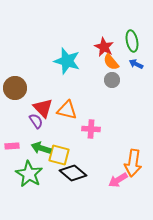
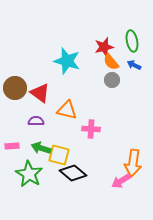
red star: rotated 30 degrees clockwise
blue arrow: moved 2 px left, 1 px down
red triangle: moved 3 px left, 15 px up; rotated 10 degrees counterclockwise
purple semicircle: rotated 56 degrees counterclockwise
pink arrow: moved 3 px right, 1 px down
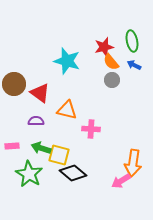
brown circle: moved 1 px left, 4 px up
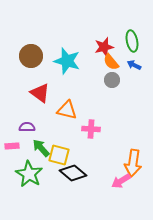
brown circle: moved 17 px right, 28 px up
purple semicircle: moved 9 px left, 6 px down
green arrow: rotated 30 degrees clockwise
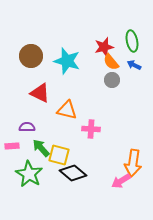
red triangle: rotated 10 degrees counterclockwise
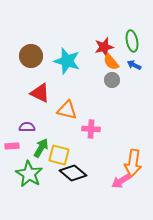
green arrow: rotated 72 degrees clockwise
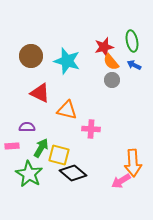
orange arrow: rotated 12 degrees counterclockwise
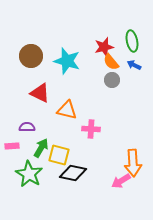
black diamond: rotated 28 degrees counterclockwise
